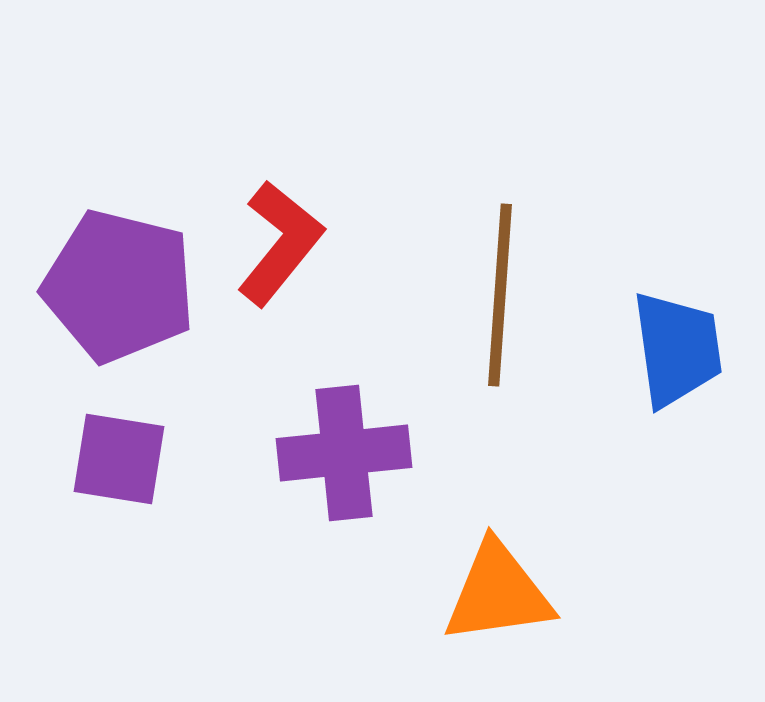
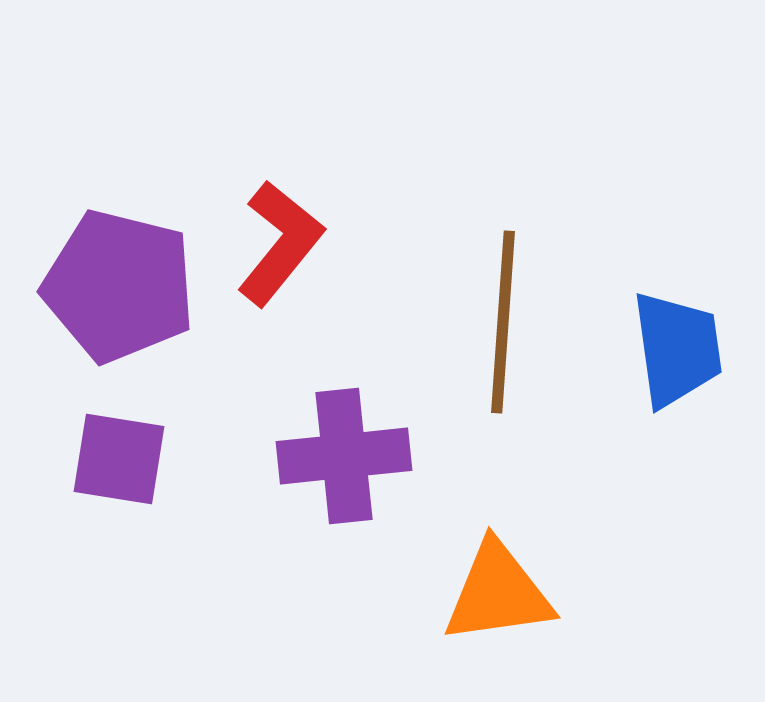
brown line: moved 3 px right, 27 px down
purple cross: moved 3 px down
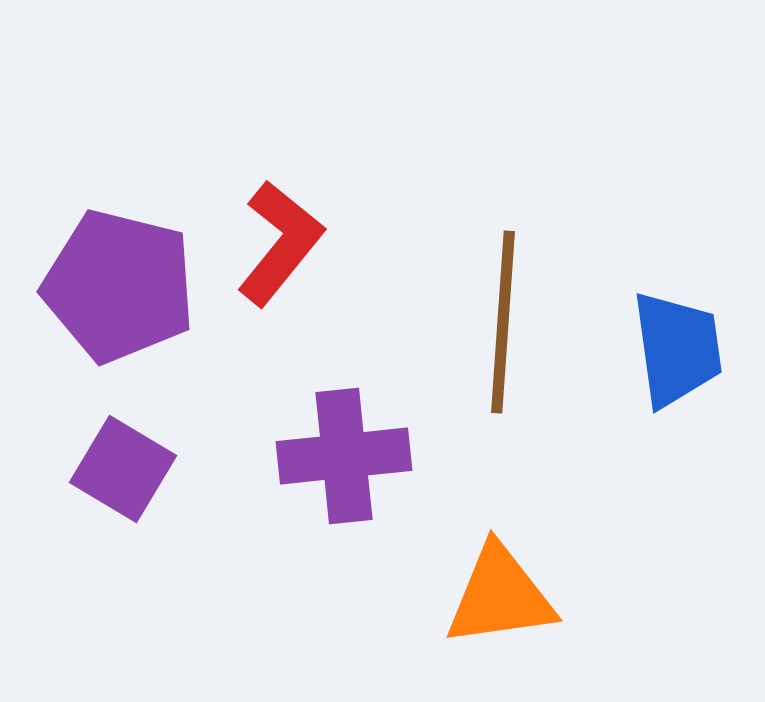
purple square: moved 4 px right, 10 px down; rotated 22 degrees clockwise
orange triangle: moved 2 px right, 3 px down
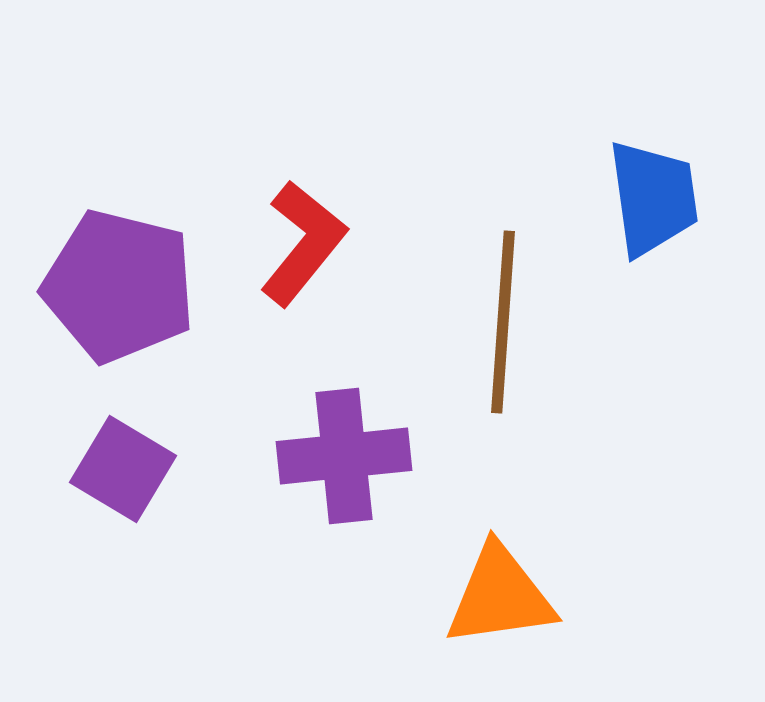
red L-shape: moved 23 px right
blue trapezoid: moved 24 px left, 151 px up
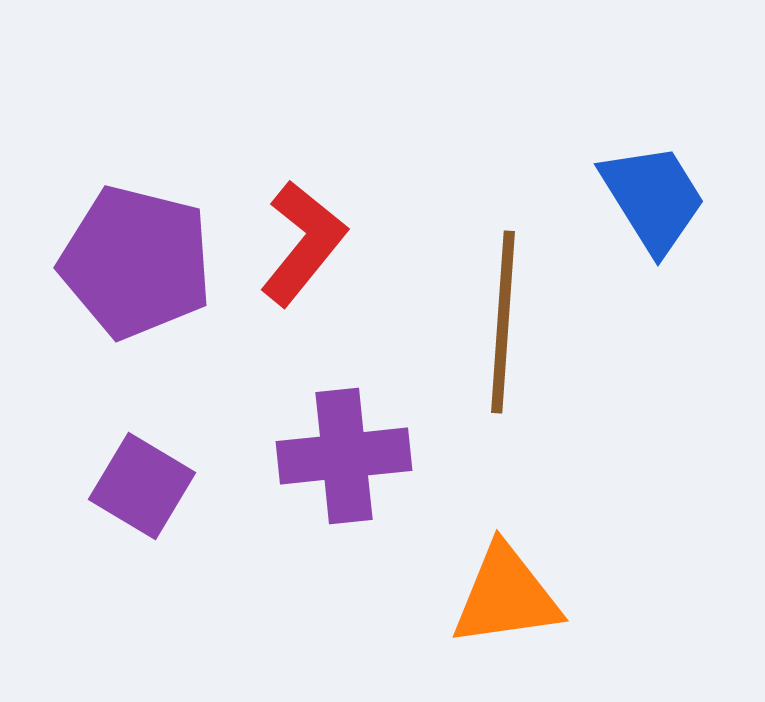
blue trapezoid: rotated 24 degrees counterclockwise
purple pentagon: moved 17 px right, 24 px up
purple square: moved 19 px right, 17 px down
orange triangle: moved 6 px right
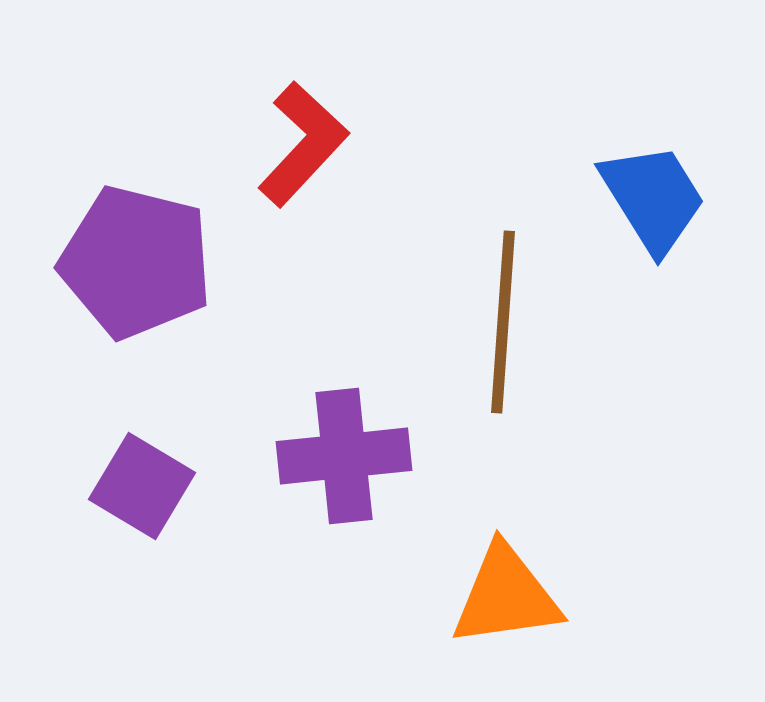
red L-shape: moved 99 px up; rotated 4 degrees clockwise
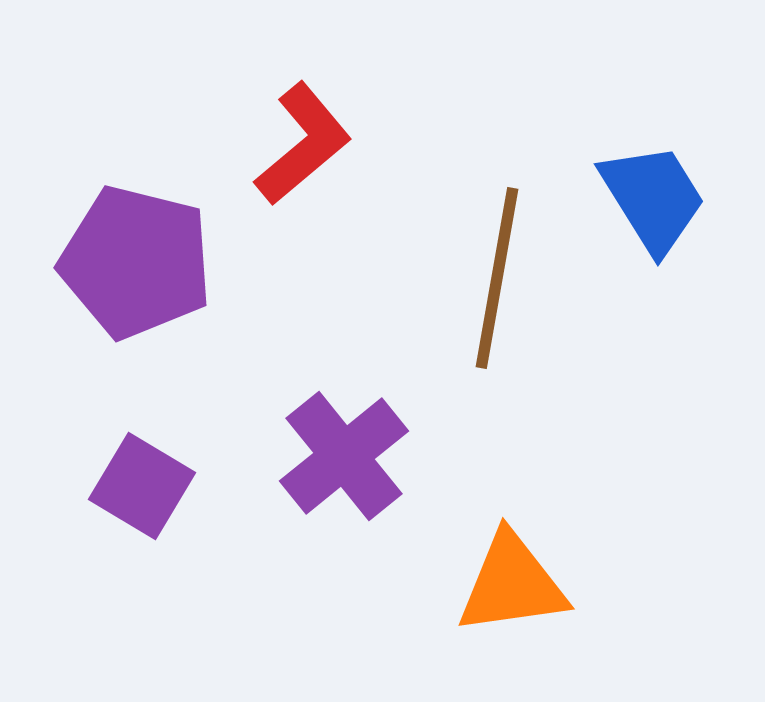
red L-shape: rotated 7 degrees clockwise
brown line: moved 6 px left, 44 px up; rotated 6 degrees clockwise
purple cross: rotated 33 degrees counterclockwise
orange triangle: moved 6 px right, 12 px up
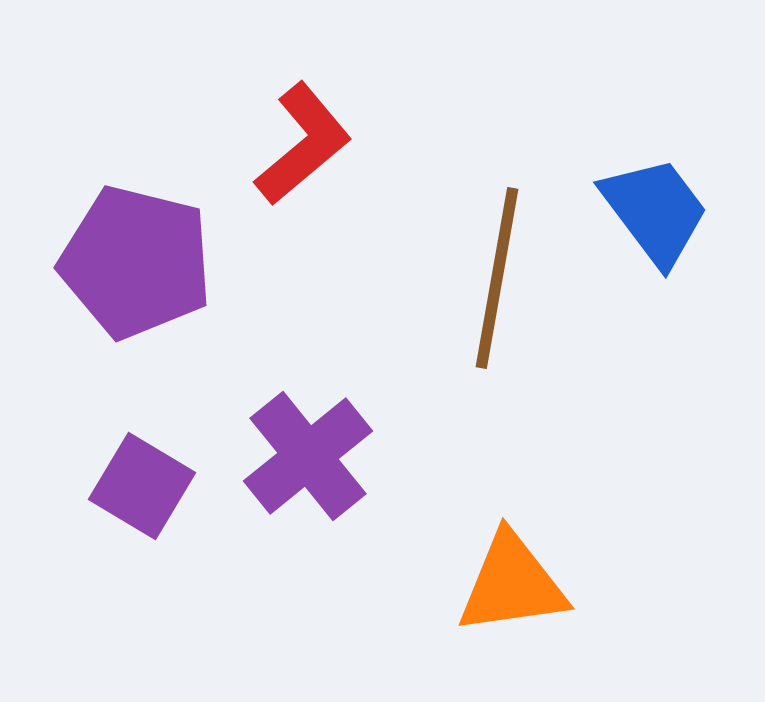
blue trapezoid: moved 2 px right, 13 px down; rotated 5 degrees counterclockwise
purple cross: moved 36 px left
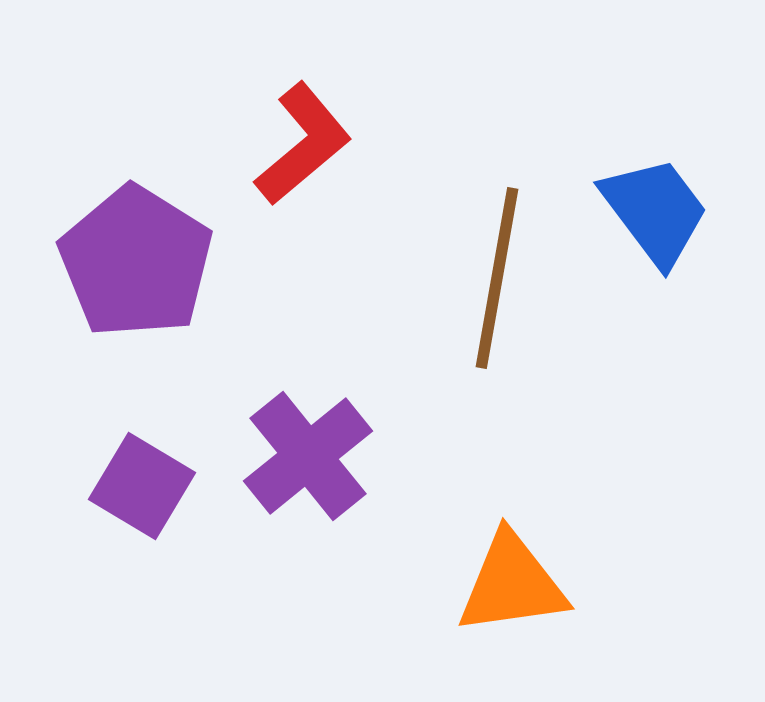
purple pentagon: rotated 18 degrees clockwise
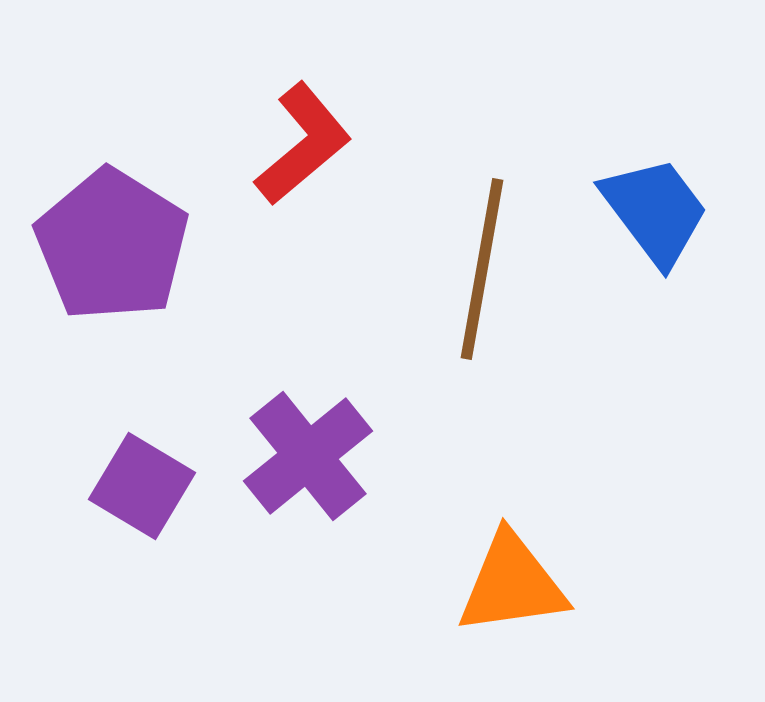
purple pentagon: moved 24 px left, 17 px up
brown line: moved 15 px left, 9 px up
